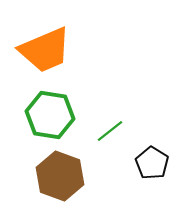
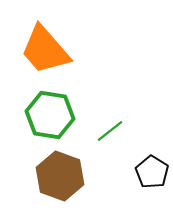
orange trapezoid: rotated 72 degrees clockwise
black pentagon: moved 9 px down
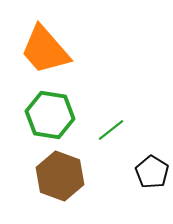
green line: moved 1 px right, 1 px up
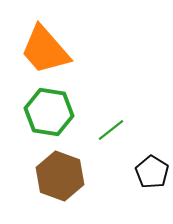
green hexagon: moved 1 px left, 3 px up
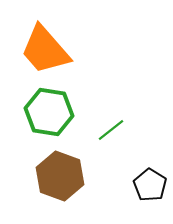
black pentagon: moved 2 px left, 13 px down
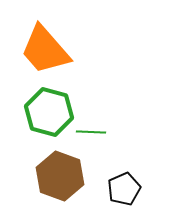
green hexagon: rotated 6 degrees clockwise
green line: moved 20 px left, 2 px down; rotated 40 degrees clockwise
black pentagon: moved 26 px left, 4 px down; rotated 16 degrees clockwise
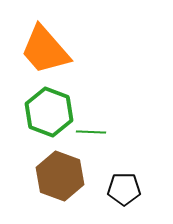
green hexagon: rotated 6 degrees clockwise
black pentagon: rotated 24 degrees clockwise
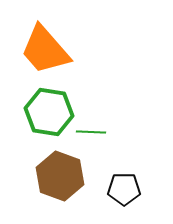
green hexagon: rotated 12 degrees counterclockwise
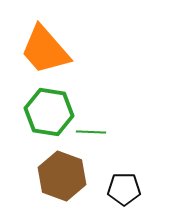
brown hexagon: moved 2 px right
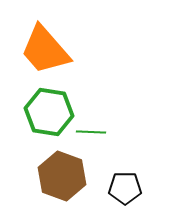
black pentagon: moved 1 px right, 1 px up
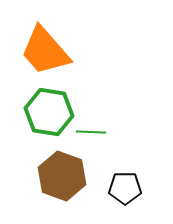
orange trapezoid: moved 1 px down
